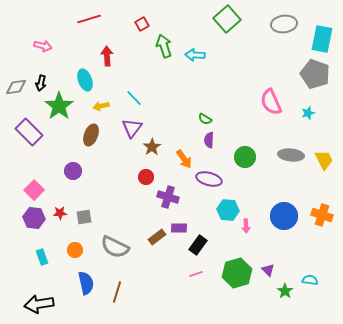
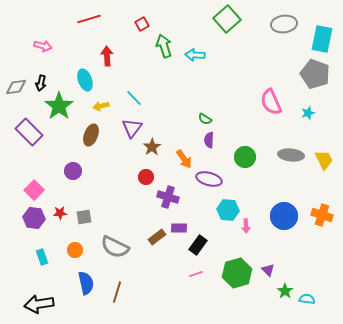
cyan semicircle at (310, 280): moved 3 px left, 19 px down
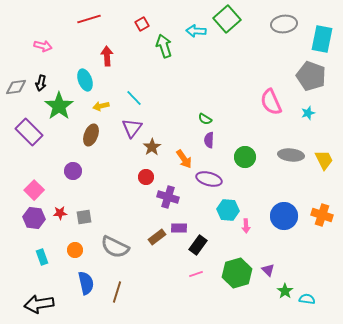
cyan arrow at (195, 55): moved 1 px right, 24 px up
gray pentagon at (315, 74): moved 4 px left, 2 px down
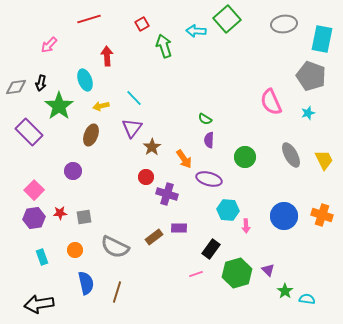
pink arrow at (43, 46): moved 6 px right, 1 px up; rotated 120 degrees clockwise
gray ellipse at (291, 155): rotated 55 degrees clockwise
purple cross at (168, 197): moved 1 px left, 3 px up
purple hexagon at (34, 218): rotated 15 degrees counterclockwise
brown rectangle at (157, 237): moved 3 px left
black rectangle at (198, 245): moved 13 px right, 4 px down
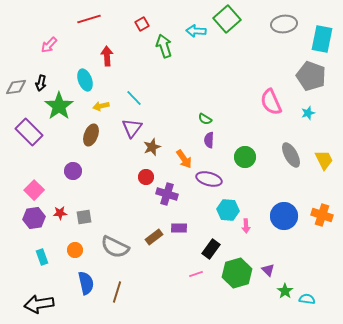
brown star at (152, 147): rotated 12 degrees clockwise
